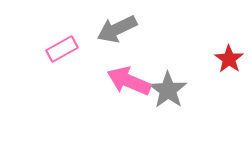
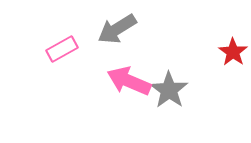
gray arrow: rotated 6 degrees counterclockwise
red star: moved 4 px right, 7 px up
gray star: moved 1 px right
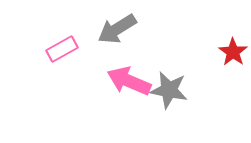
gray star: rotated 24 degrees counterclockwise
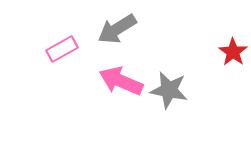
pink arrow: moved 8 px left
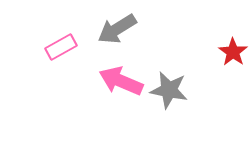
pink rectangle: moved 1 px left, 2 px up
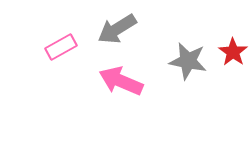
gray star: moved 19 px right, 29 px up
